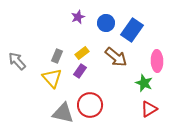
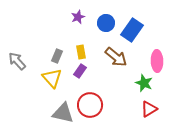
yellow rectangle: moved 1 px left, 1 px up; rotated 64 degrees counterclockwise
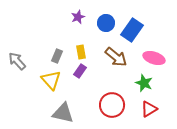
pink ellipse: moved 3 px left, 3 px up; rotated 70 degrees counterclockwise
yellow triangle: moved 1 px left, 2 px down
red circle: moved 22 px right
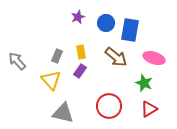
blue rectangle: moved 2 px left; rotated 25 degrees counterclockwise
red circle: moved 3 px left, 1 px down
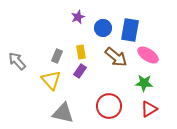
blue circle: moved 3 px left, 5 px down
pink ellipse: moved 6 px left, 3 px up; rotated 15 degrees clockwise
green star: rotated 18 degrees counterclockwise
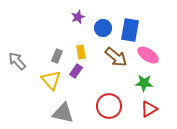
purple rectangle: moved 4 px left
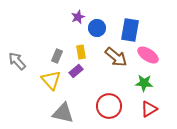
blue circle: moved 6 px left
purple rectangle: rotated 16 degrees clockwise
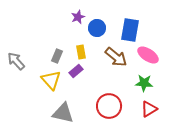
gray arrow: moved 1 px left
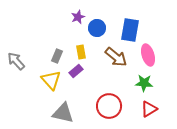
pink ellipse: rotated 40 degrees clockwise
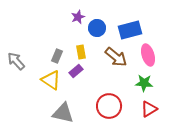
blue rectangle: rotated 65 degrees clockwise
yellow triangle: rotated 15 degrees counterclockwise
